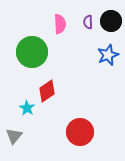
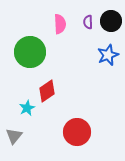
green circle: moved 2 px left
cyan star: rotated 14 degrees clockwise
red circle: moved 3 px left
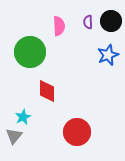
pink semicircle: moved 1 px left, 2 px down
red diamond: rotated 55 degrees counterclockwise
cyan star: moved 4 px left, 9 px down
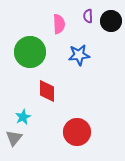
purple semicircle: moved 6 px up
pink semicircle: moved 2 px up
blue star: moved 29 px left; rotated 15 degrees clockwise
gray triangle: moved 2 px down
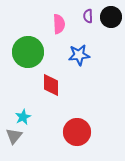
black circle: moved 4 px up
green circle: moved 2 px left
red diamond: moved 4 px right, 6 px up
gray triangle: moved 2 px up
